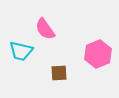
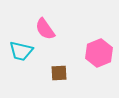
pink hexagon: moved 1 px right, 1 px up
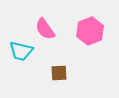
pink hexagon: moved 9 px left, 22 px up
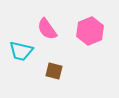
pink semicircle: moved 2 px right
brown square: moved 5 px left, 2 px up; rotated 18 degrees clockwise
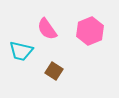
brown square: rotated 18 degrees clockwise
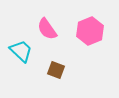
cyan trapezoid: rotated 150 degrees counterclockwise
brown square: moved 2 px right, 1 px up; rotated 12 degrees counterclockwise
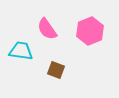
cyan trapezoid: rotated 35 degrees counterclockwise
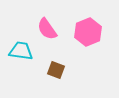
pink hexagon: moved 2 px left, 1 px down
